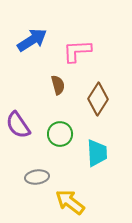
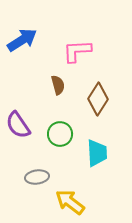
blue arrow: moved 10 px left
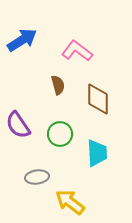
pink L-shape: rotated 40 degrees clockwise
brown diamond: rotated 32 degrees counterclockwise
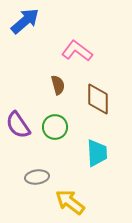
blue arrow: moved 3 px right, 19 px up; rotated 8 degrees counterclockwise
green circle: moved 5 px left, 7 px up
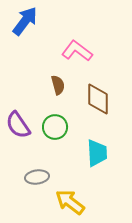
blue arrow: rotated 12 degrees counterclockwise
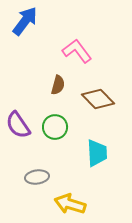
pink L-shape: rotated 16 degrees clockwise
brown semicircle: rotated 30 degrees clockwise
brown diamond: rotated 44 degrees counterclockwise
yellow arrow: moved 2 px down; rotated 20 degrees counterclockwise
